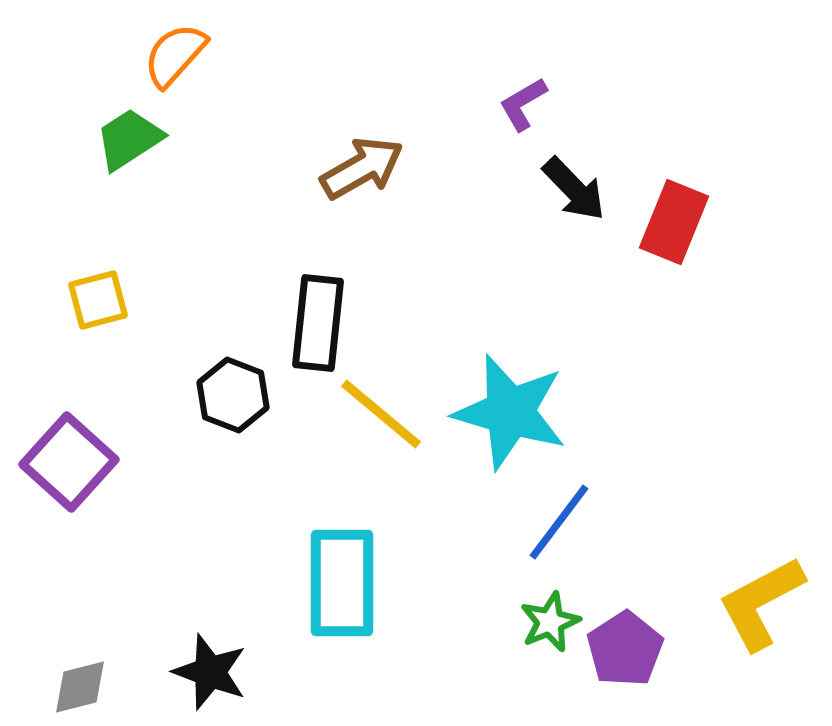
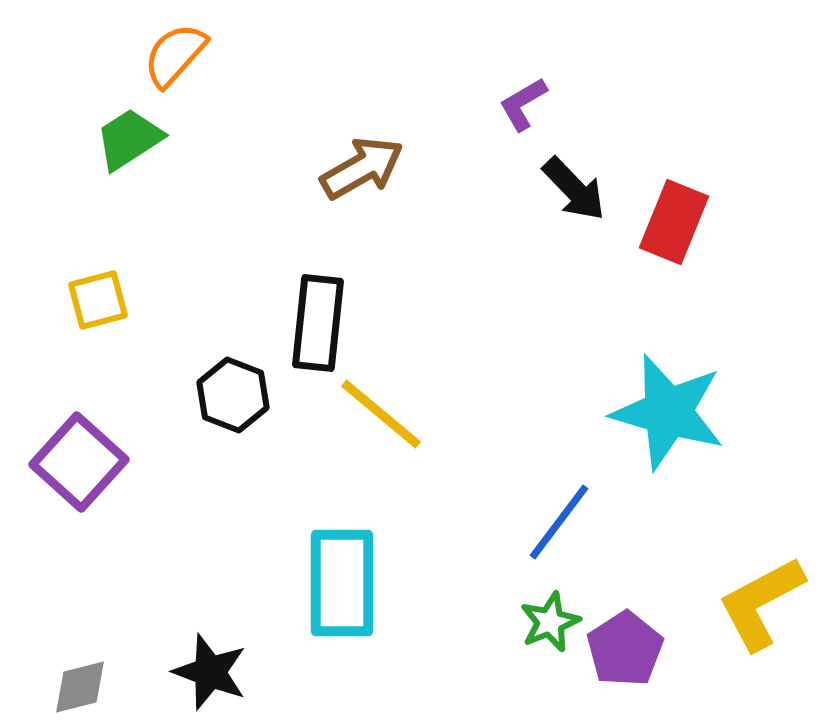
cyan star: moved 158 px right
purple square: moved 10 px right
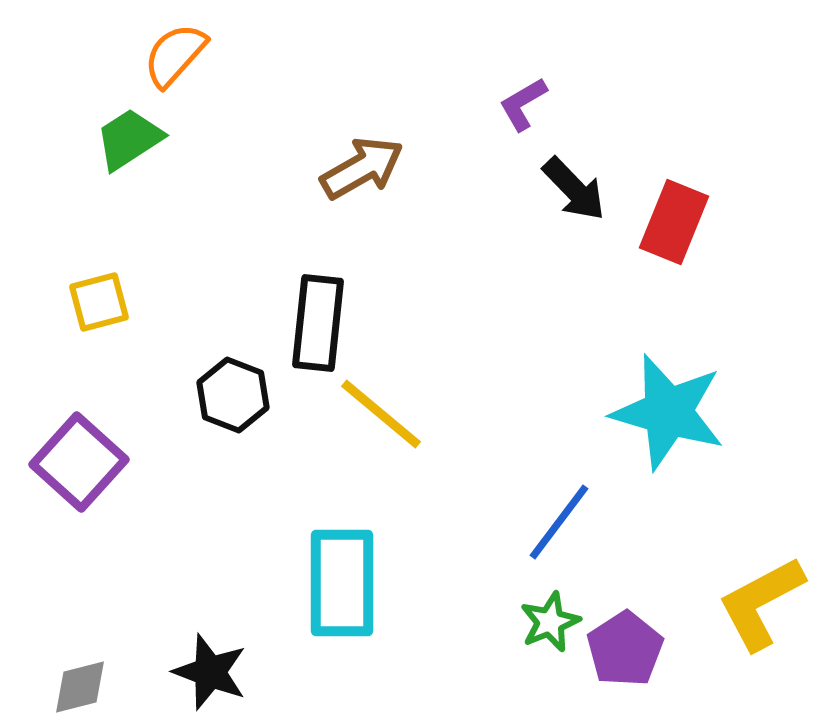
yellow square: moved 1 px right, 2 px down
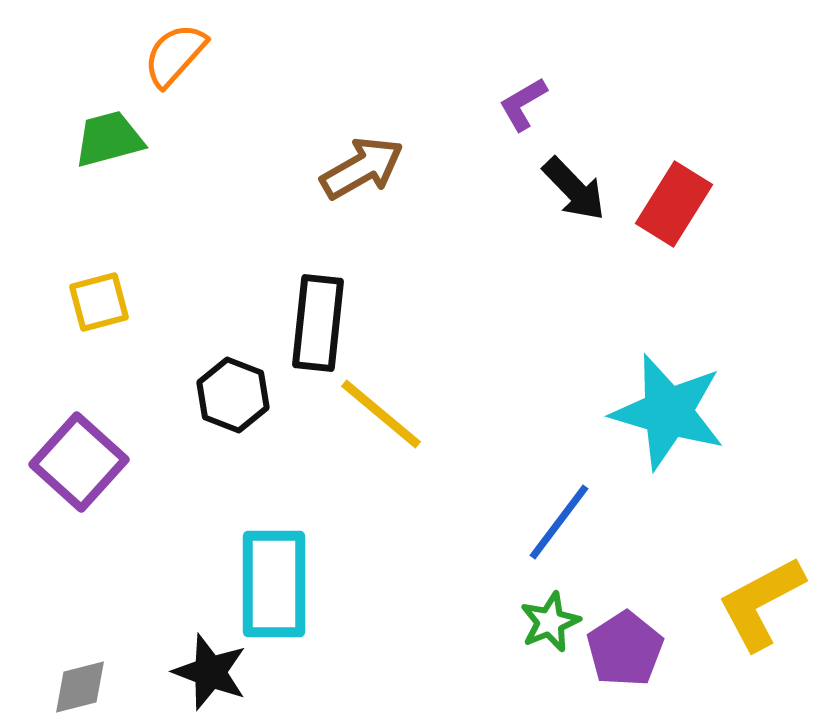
green trapezoid: moved 20 px left; rotated 18 degrees clockwise
red rectangle: moved 18 px up; rotated 10 degrees clockwise
cyan rectangle: moved 68 px left, 1 px down
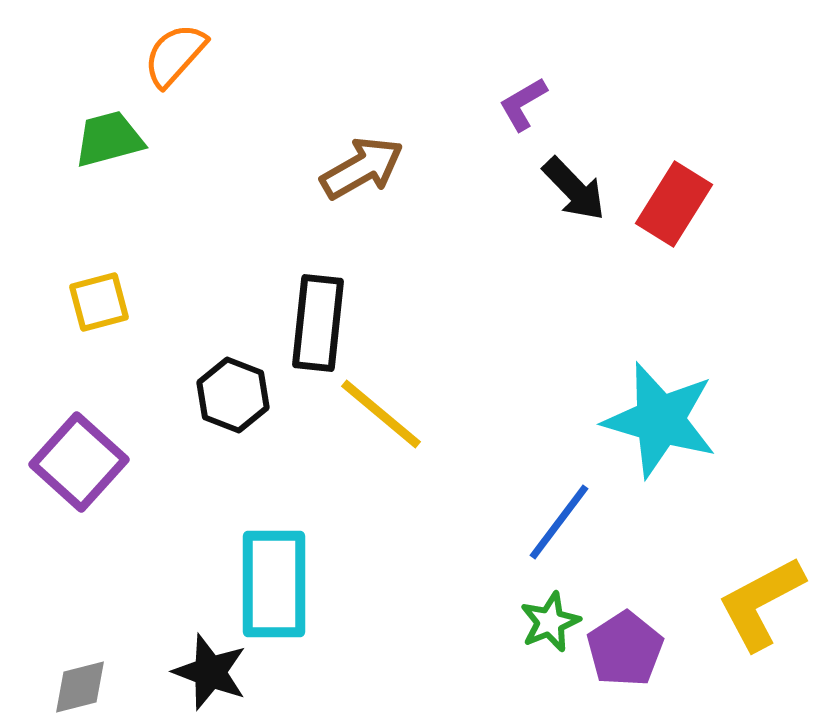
cyan star: moved 8 px left, 8 px down
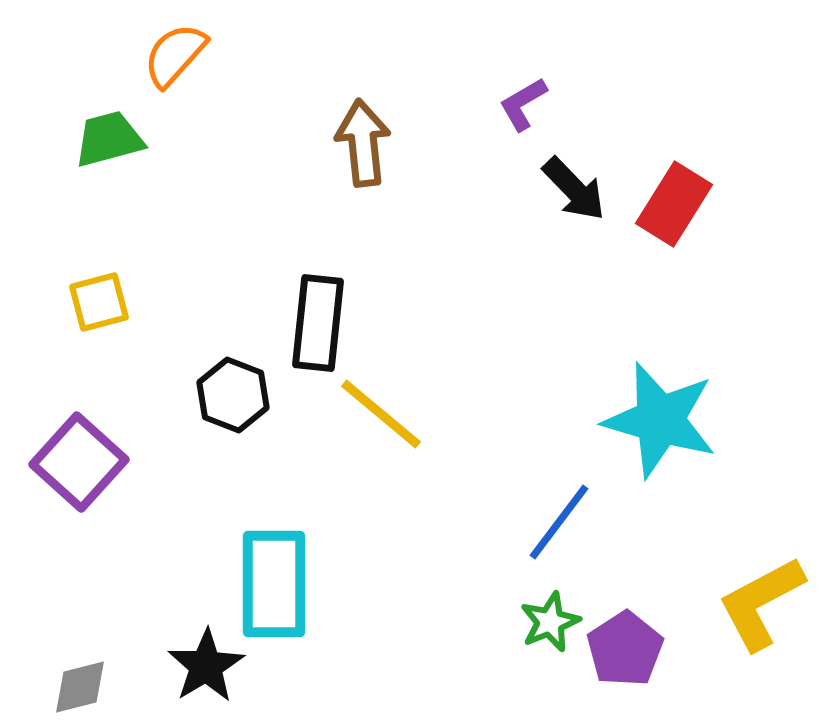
brown arrow: moved 1 px right, 25 px up; rotated 66 degrees counterclockwise
black star: moved 4 px left, 6 px up; rotated 20 degrees clockwise
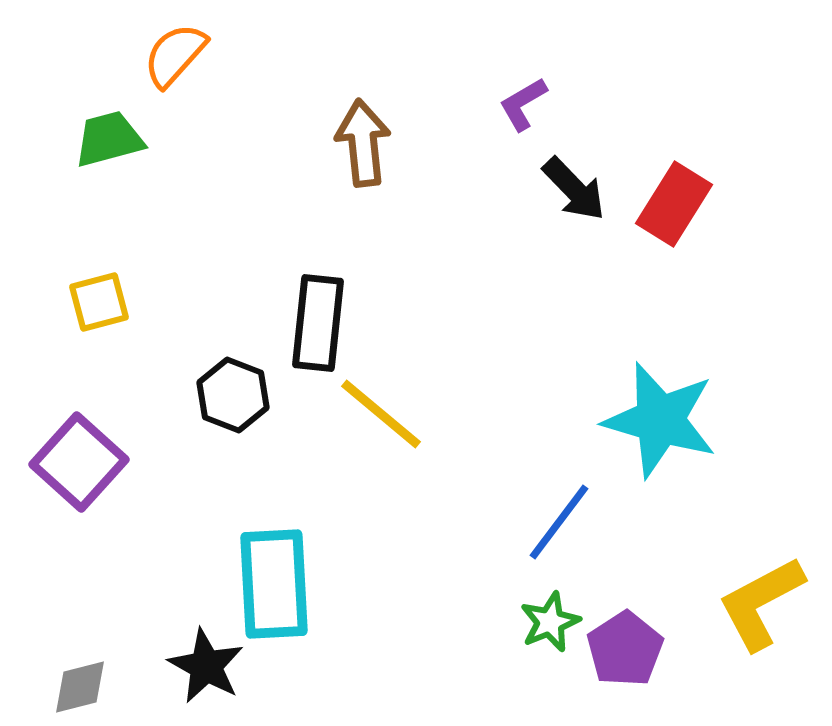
cyan rectangle: rotated 3 degrees counterclockwise
black star: rotated 12 degrees counterclockwise
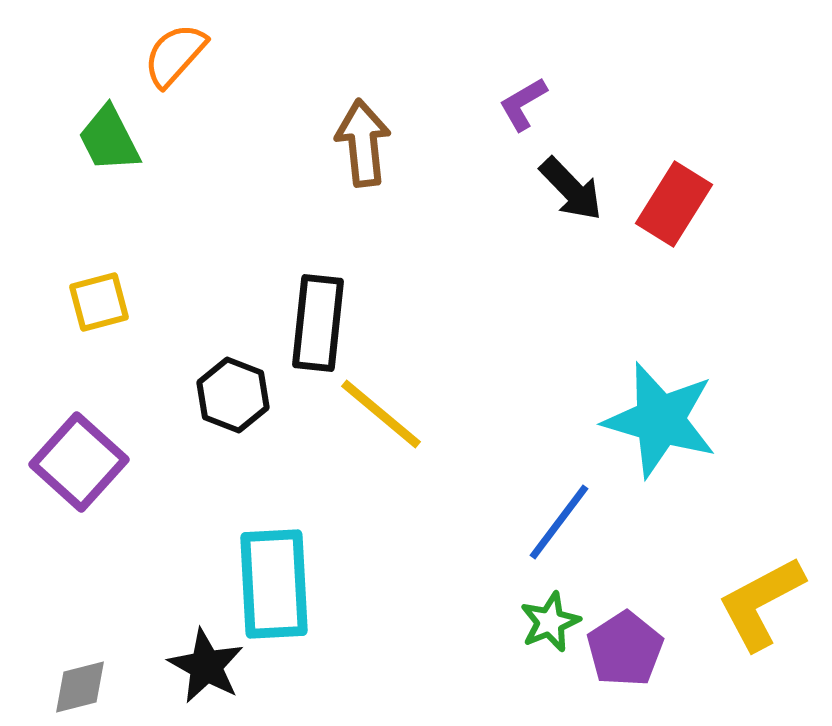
green trapezoid: rotated 102 degrees counterclockwise
black arrow: moved 3 px left
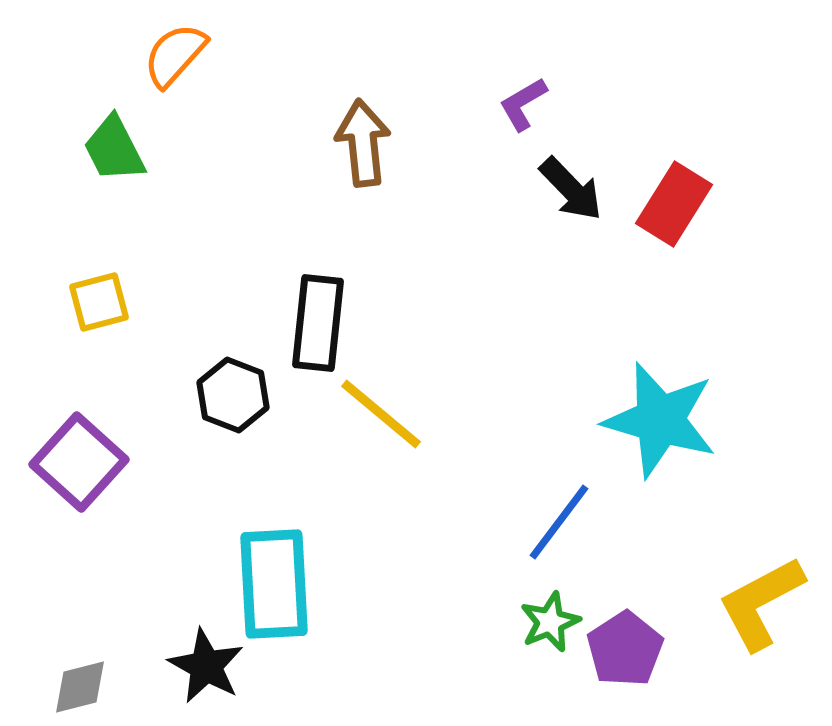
green trapezoid: moved 5 px right, 10 px down
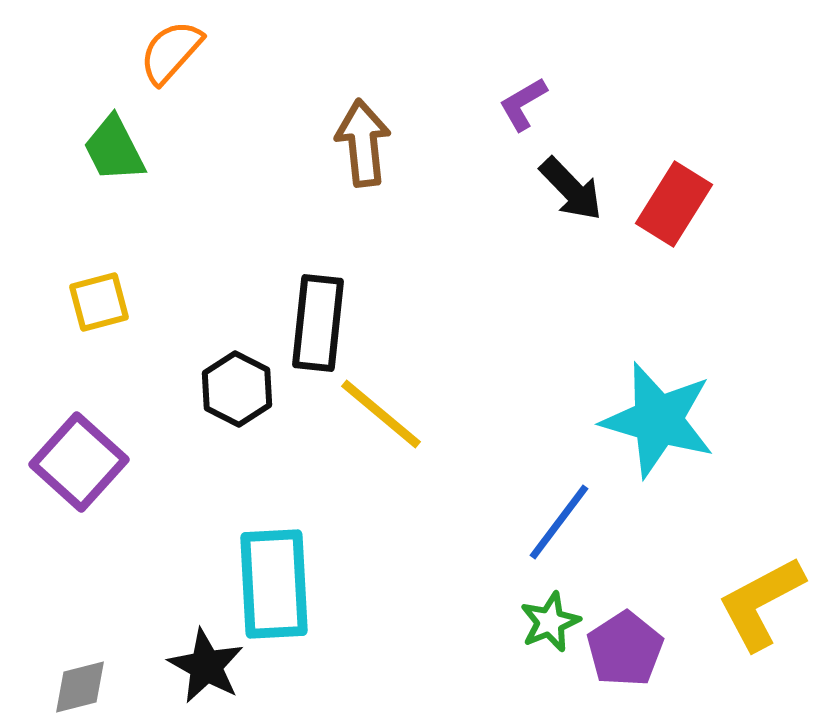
orange semicircle: moved 4 px left, 3 px up
black hexagon: moved 4 px right, 6 px up; rotated 6 degrees clockwise
cyan star: moved 2 px left
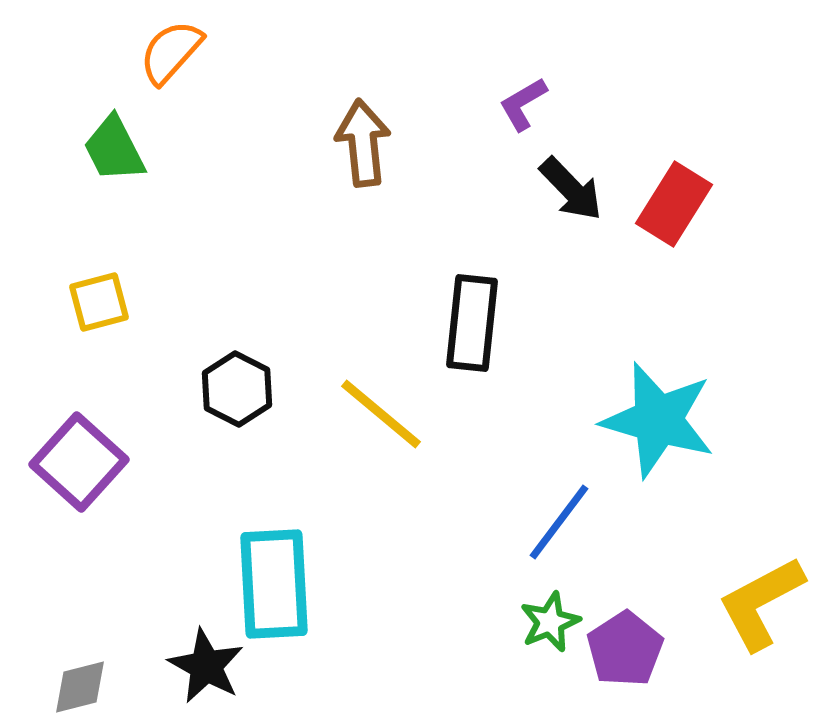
black rectangle: moved 154 px right
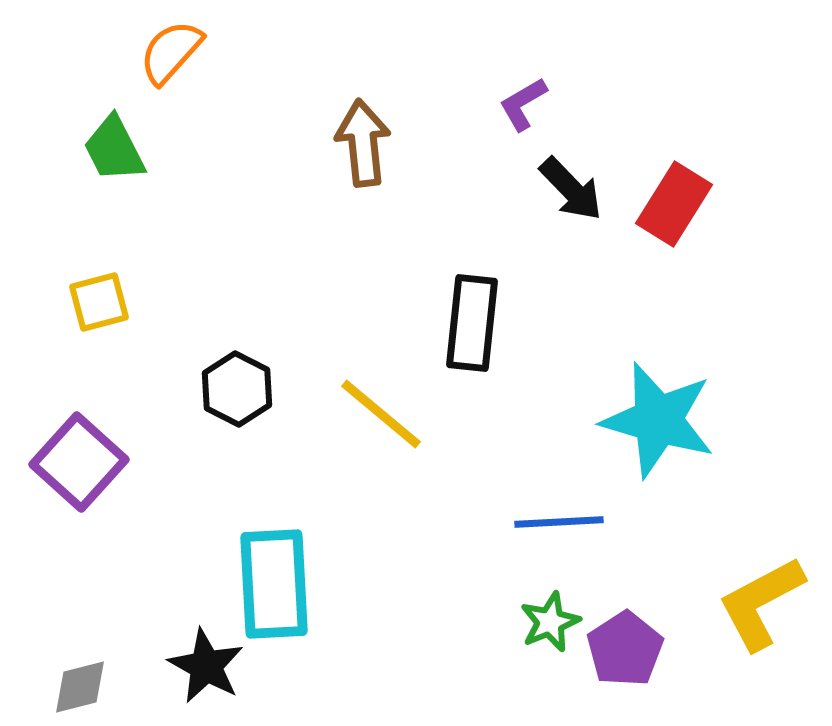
blue line: rotated 50 degrees clockwise
